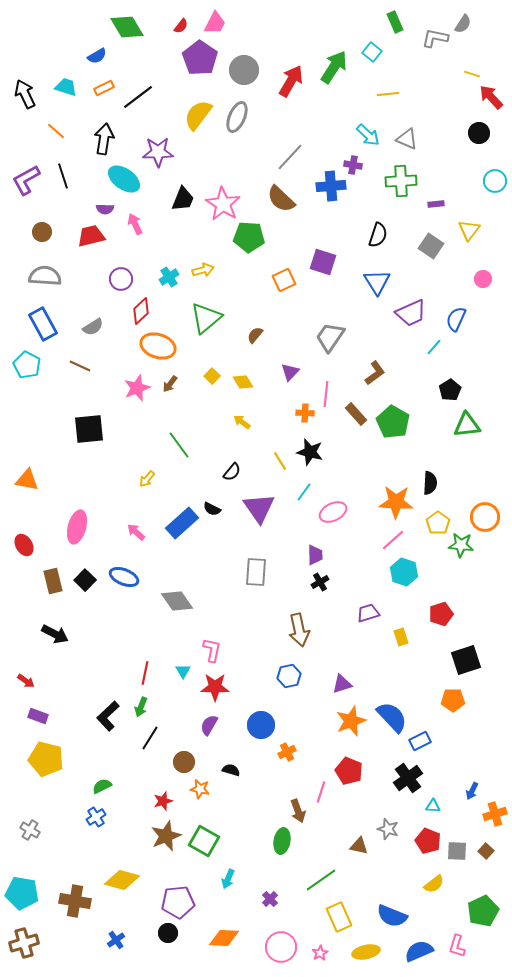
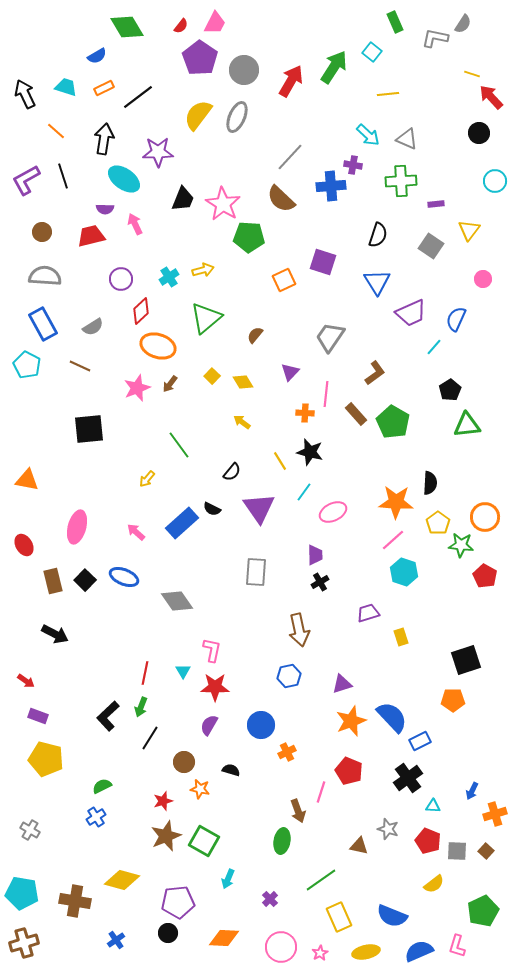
red pentagon at (441, 614): moved 44 px right, 38 px up; rotated 25 degrees counterclockwise
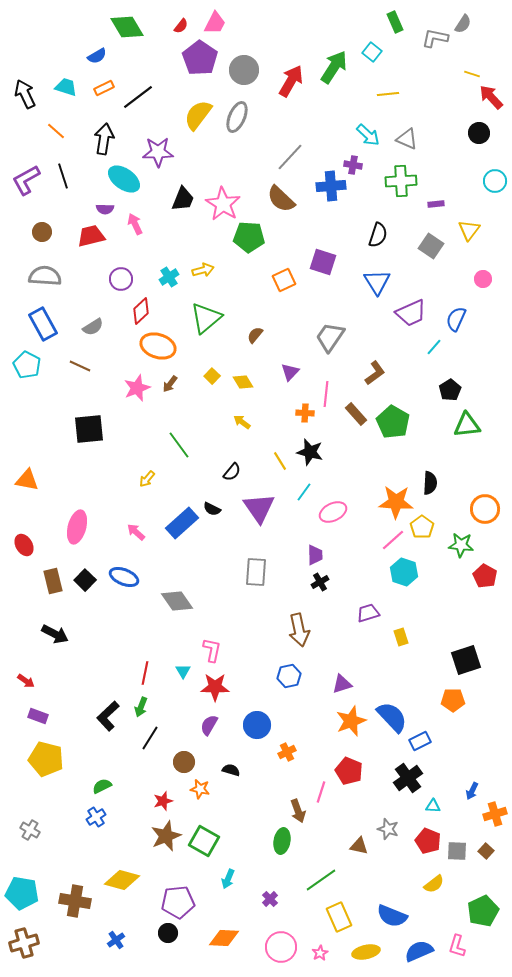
orange circle at (485, 517): moved 8 px up
yellow pentagon at (438, 523): moved 16 px left, 4 px down
blue circle at (261, 725): moved 4 px left
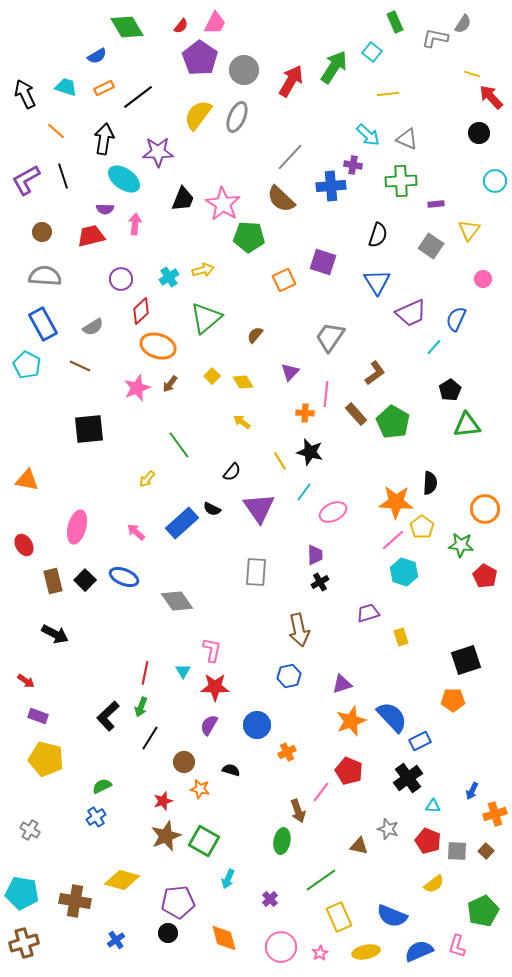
pink arrow at (135, 224): rotated 30 degrees clockwise
pink line at (321, 792): rotated 20 degrees clockwise
orange diamond at (224, 938): rotated 72 degrees clockwise
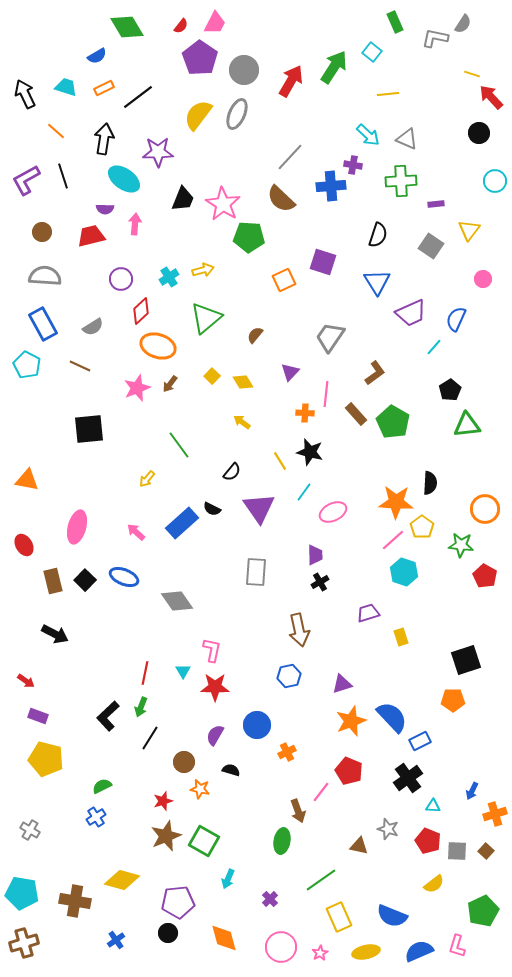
gray ellipse at (237, 117): moved 3 px up
purple semicircle at (209, 725): moved 6 px right, 10 px down
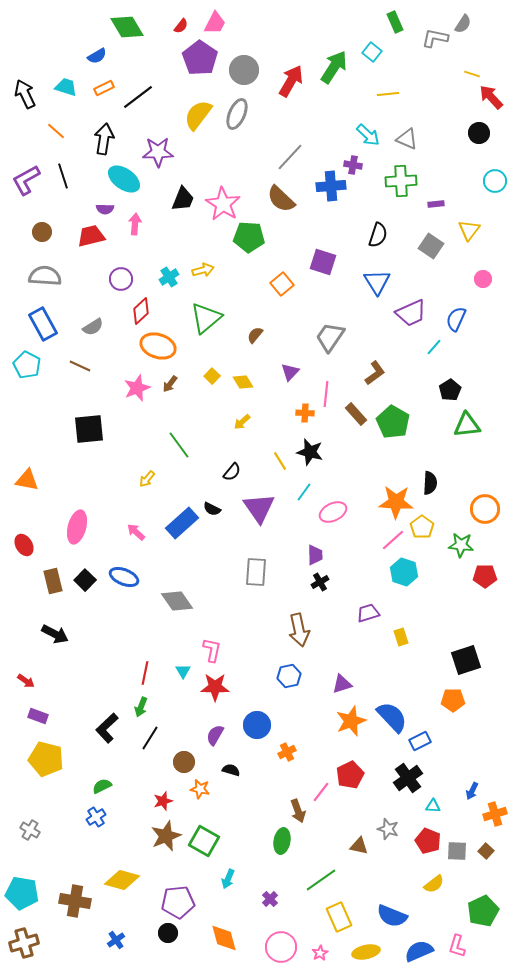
orange square at (284, 280): moved 2 px left, 4 px down; rotated 15 degrees counterclockwise
yellow arrow at (242, 422): rotated 78 degrees counterclockwise
red pentagon at (485, 576): rotated 30 degrees counterclockwise
black L-shape at (108, 716): moved 1 px left, 12 px down
red pentagon at (349, 771): moved 1 px right, 4 px down; rotated 24 degrees clockwise
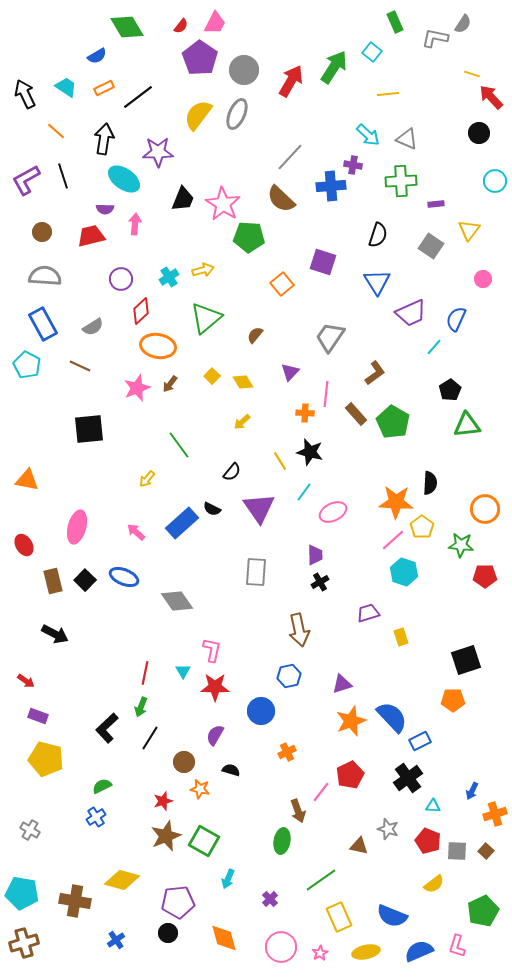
cyan trapezoid at (66, 87): rotated 15 degrees clockwise
orange ellipse at (158, 346): rotated 8 degrees counterclockwise
blue circle at (257, 725): moved 4 px right, 14 px up
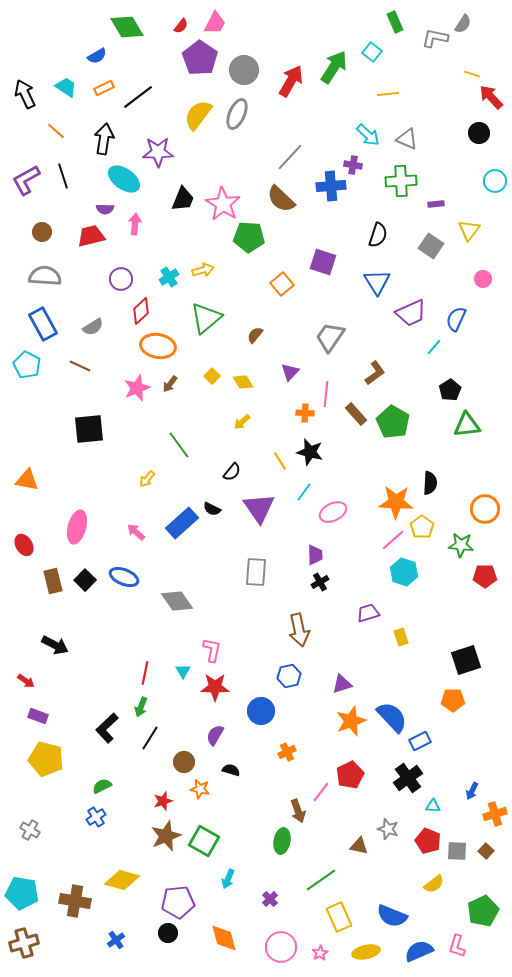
black arrow at (55, 634): moved 11 px down
